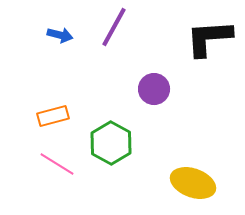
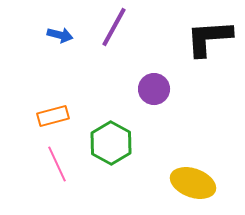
pink line: rotated 33 degrees clockwise
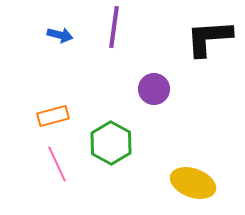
purple line: rotated 21 degrees counterclockwise
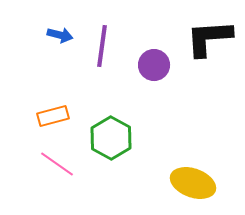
purple line: moved 12 px left, 19 px down
purple circle: moved 24 px up
green hexagon: moved 5 px up
pink line: rotated 30 degrees counterclockwise
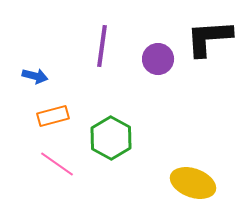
blue arrow: moved 25 px left, 41 px down
purple circle: moved 4 px right, 6 px up
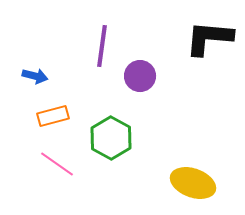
black L-shape: rotated 9 degrees clockwise
purple circle: moved 18 px left, 17 px down
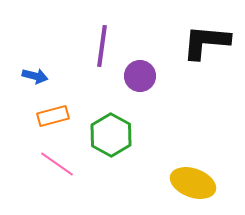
black L-shape: moved 3 px left, 4 px down
green hexagon: moved 3 px up
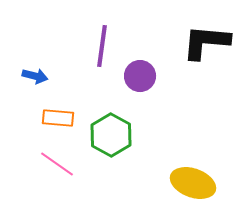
orange rectangle: moved 5 px right, 2 px down; rotated 20 degrees clockwise
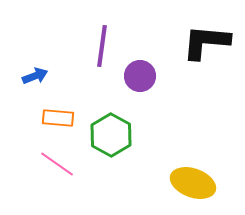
blue arrow: rotated 35 degrees counterclockwise
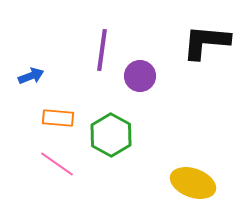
purple line: moved 4 px down
blue arrow: moved 4 px left
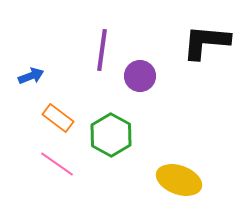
orange rectangle: rotated 32 degrees clockwise
yellow ellipse: moved 14 px left, 3 px up
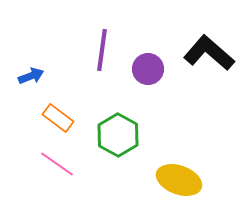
black L-shape: moved 3 px right, 11 px down; rotated 36 degrees clockwise
purple circle: moved 8 px right, 7 px up
green hexagon: moved 7 px right
